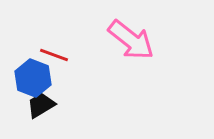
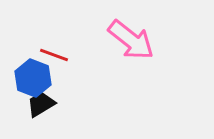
black trapezoid: moved 1 px up
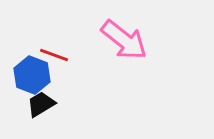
pink arrow: moved 7 px left
blue hexagon: moved 1 px left, 3 px up
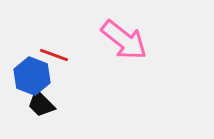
blue hexagon: moved 1 px down
black trapezoid: rotated 104 degrees counterclockwise
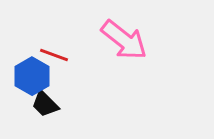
blue hexagon: rotated 9 degrees clockwise
black trapezoid: moved 4 px right
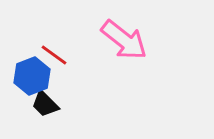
red line: rotated 16 degrees clockwise
blue hexagon: rotated 9 degrees clockwise
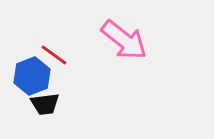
black trapezoid: rotated 52 degrees counterclockwise
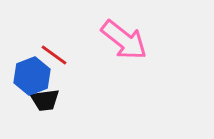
black trapezoid: moved 4 px up
